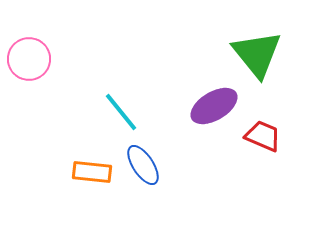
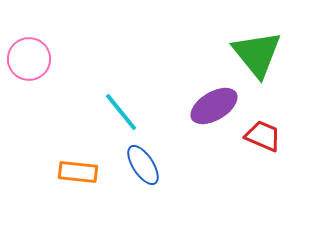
orange rectangle: moved 14 px left
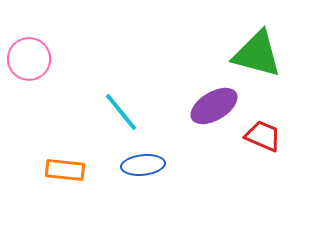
green triangle: rotated 36 degrees counterclockwise
blue ellipse: rotated 63 degrees counterclockwise
orange rectangle: moved 13 px left, 2 px up
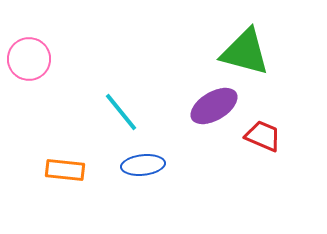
green triangle: moved 12 px left, 2 px up
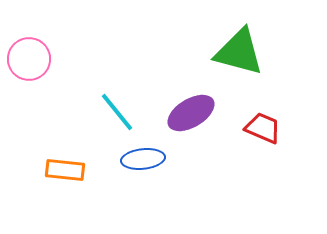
green triangle: moved 6 px left
purple ellipse: moved 23 px left, 7 px down
cyan line: moved 4 px left
red trapezoid: moved 8 px up
blue ellipse: moved 6 px up
